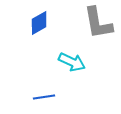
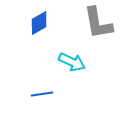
blue line: moved 2 px left, 3 px up
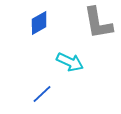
cyan arrow: moved 2 px left
blue line: rotated 35 degrees counterclockwise
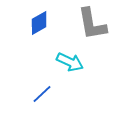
gray L-shape: moved 6 px left, 1 px down
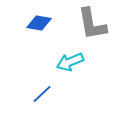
blue diamond: rotated 40 degrees clockwise
cyan arrow: rotated 132 degrees clockwise
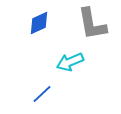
blue diamond: rotated 35 degrees counterclockwise
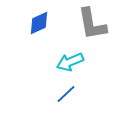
blue line: moved 24 px right
